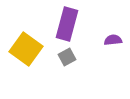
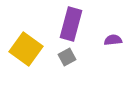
purple rectangle: moved 4 px right
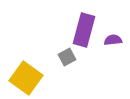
purple rectangle: moved 13 px right, 6 px down
yellow square: moved 29 px down
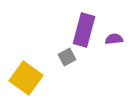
purple semicircle: moved 1 px right, 1 px up
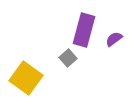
purple semicircle: rotated 30 degrees counterclockwise
gray square: moved 1 px right, 1 px down; rotated 12 degrees counterclockwise
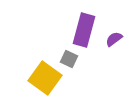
gray square: moved 1 px right, 1 px down; rotated 24 degrees counterclockwise
yellow square: moved 19 px right
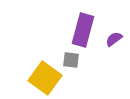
purple rectangle: moved 1 px left
gray square: moved 2 px right, 1 px down; rotated 18 degrees counterclockwise
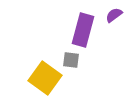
purple semicircle: moved 24 px up
